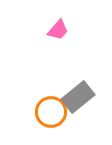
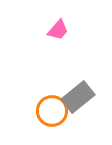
orange circle: moved 1 px right, 1 px up
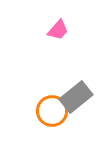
gray rectangle: moved 2 px left
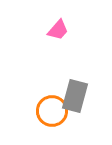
gray rectangle: moved 1 px left, 1 px up; rotated 36 degrees counterclockwise
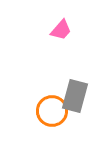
pink trapezoid: moved 3 px right
